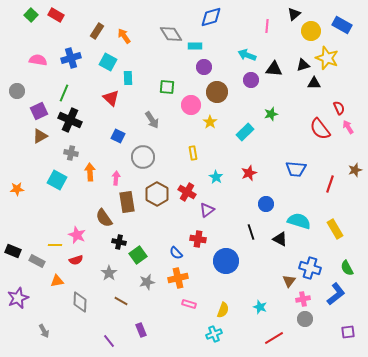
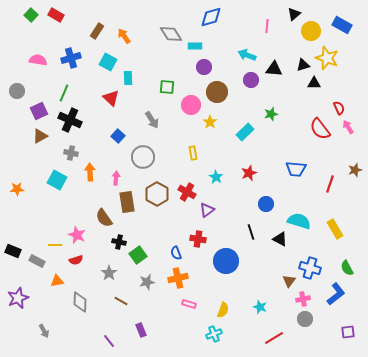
blue square at (118, 136): rotated 16 degrees clockwise
blue semicircle at (176, 253): rotated 24 degrees clockwise
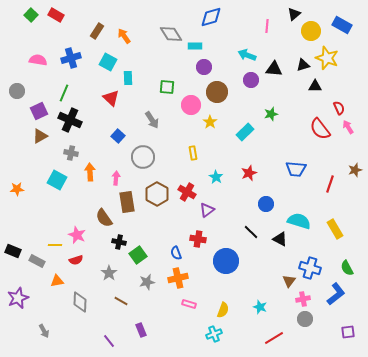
black triangle at (314, 83): moved 1 px right, 3 px down
black line at (251, 232): rotated 28 degrees counterclockwise
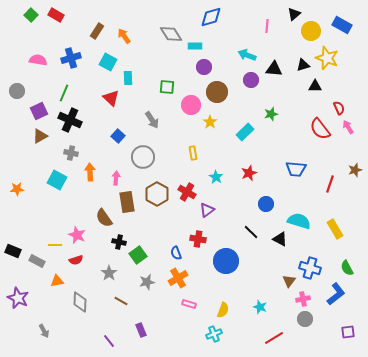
orange cross at (178, 278): rotated 18 degrees counterclockwise
purple star at (18, 298): rotated 25 degrees counterclockwise
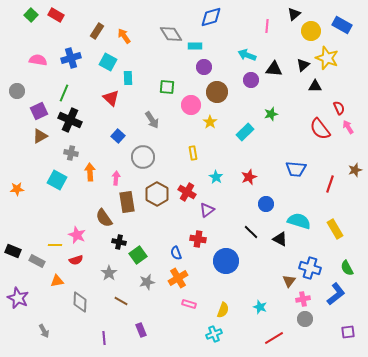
black triangle at (303, 65): rotated 24 degrees counterclockwise
red star at (249, 173): moved 4 px down
purple line at (109, 341): moved 5 px left, 3 px up; rotated 32 degrees clockwise
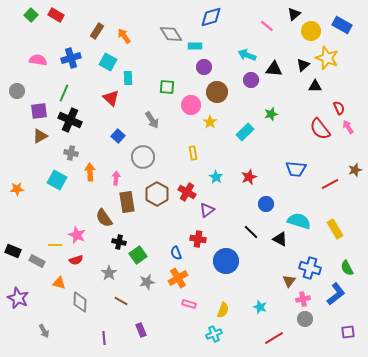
pink line at (267, 26): rotated 56 degrees counterclockwise
purple square at (39, 111): rotated 18 degrees clockwise
red line at (330, 184): rotated 42 degrees clockwise
orange triangle at (57, 281): moved 2 px right, 2 px down; rotated 24 degrees clockwise
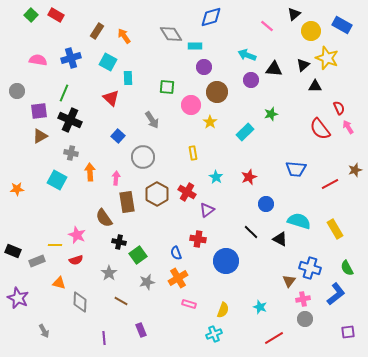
gray rectangle at (37, 261): rotated 49 degrees counterclockwise
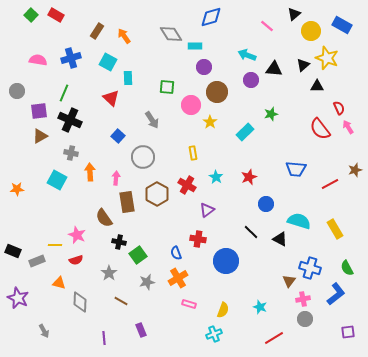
black triangle at (315, 86): moved 2 px right
red cross at (187, 192): moved 7 px up
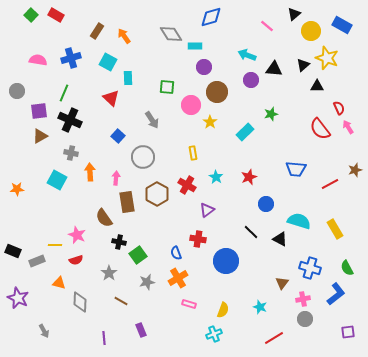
brown triangle at (289, 281): moved 7 px left, 2 px down
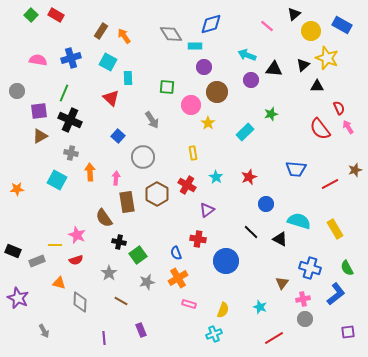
blue diamond at (211, 17): moved 7 px down
brown rectangle at (97, 31): moved 4 px right
yellow star at (210, 122): moved 2 px left, 1 px down
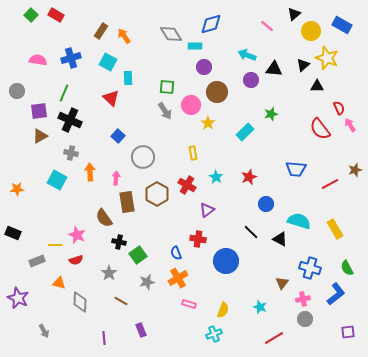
gray arrow at (152, 120): moved 13 px right, 9 px up
pink arrow at (348, 127): moved 2 px right, 2 px up
black rectangle at (13, 251): moved 18 px up
